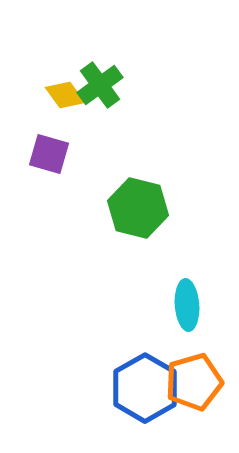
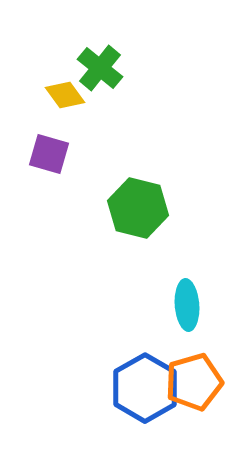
green cross: moved 17 px up; rotated 15 degrees counterclockwise
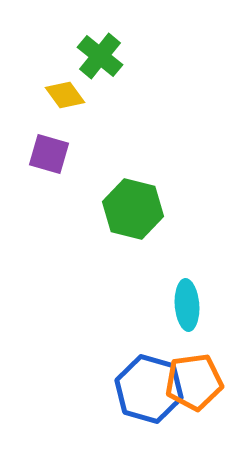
green cross: moved 12 px up
green hexagon: moved 5 px left, 1 px down
orange pentagon: rotated 8 degrees clockwise
blue hexagon: moved 4 px right, 1 px down; rotated 14 degrees counterclockwise
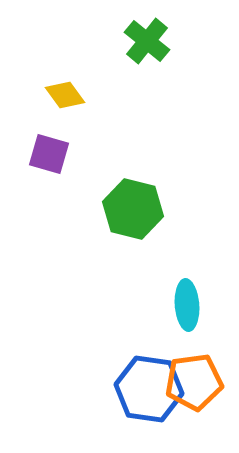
green cross: moved 47 px right, 15 px up
blue hexagon: rotated 8 degrees counterclockwise
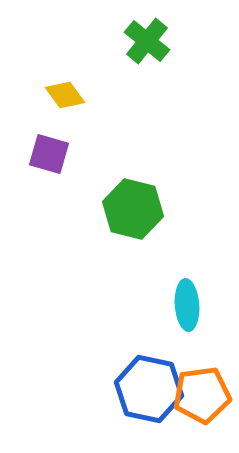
orange pentagon: moved 8 px right, 13 px down
blue hexagon: rotated 4 degrees clockwise
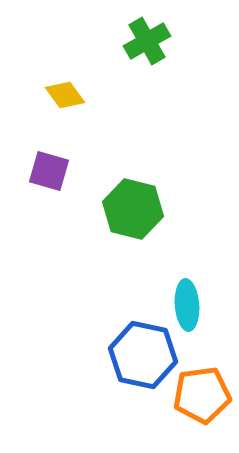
green cross: rotated 21 degrees clockwise
purple square: moved 17 px down
blue hexagon: moved 6 px left, 34 px up
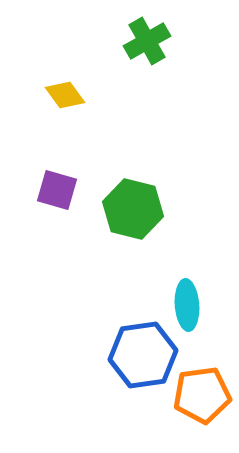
purple square: moved 8 px right, 19 px down
blue hexagon: rotated 20 degrees counterclockwise
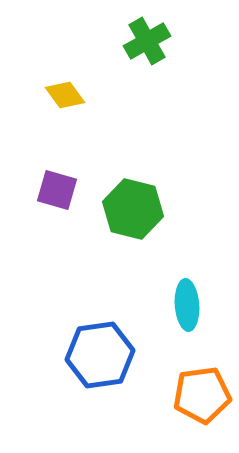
blue hexagon: moved 43 px left
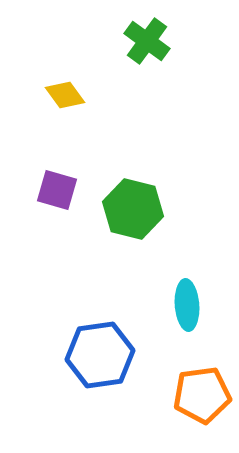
green cross: rotated 24 degrees counterclockwise
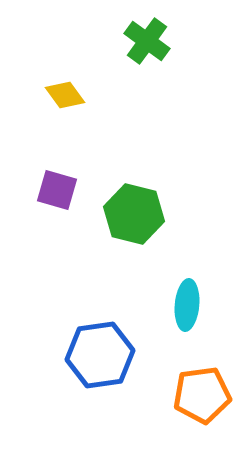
green hexagon: moved 1 px right, 5 px down
cyan ellipse: rotated 9 degrees clockwise
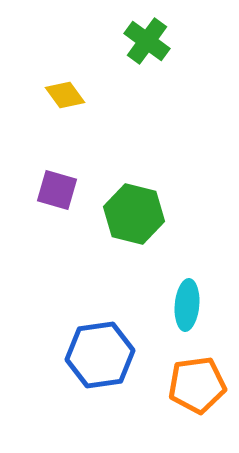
orange pentagon: moved 5 px left, 10 px up
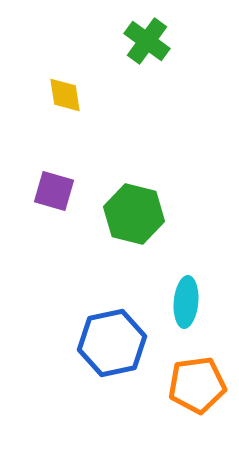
yellow diamond: rotated 27 degrees clockwise
purple square: moved 3 px left, 1 px down
cyan ellipse: moved 1 px left, 3 px up
blue hexagon: moved 12 px right, 12 px up; rotated 4 degrees counterclockwise
